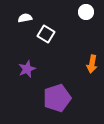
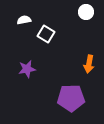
white semicircle: moved 1 px left, 2 px down
orange arrow: moved 3 px left
purple star: rotated 12 degrees clockwise
purple pentagon: moved 14 px right; rotated 16 degrees clockwise
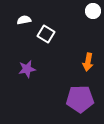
white circle: moved 7 px right, 1 px up
orange arrow: moved 1 px left, 2 px up
purple pentagon: moved 9 px right, 1 px down
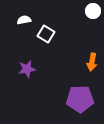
orange arrow: moved 4 px right
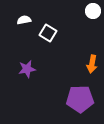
white square: moved 2 px right, 1 px up
orange arrow: moved 2 px down
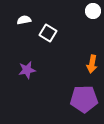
purple star: moved 1 px down
purple pentagon: moved 4 px right
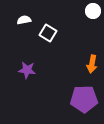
purple star: rotated 18 degrees clockwise
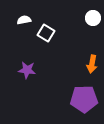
white circle: moved 7 px down
white square: moved 2 px left
